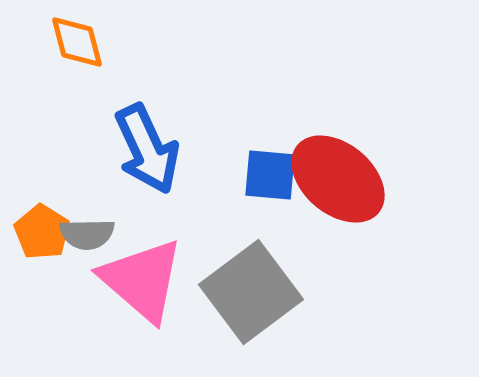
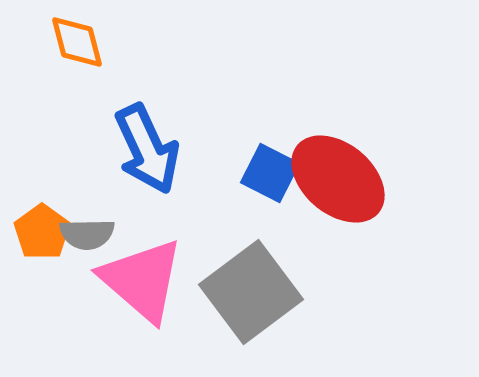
blue square: moved 2 px up; rotated 22 degrees clockwise
orange pentagon: rotated 4 degrees clockwise
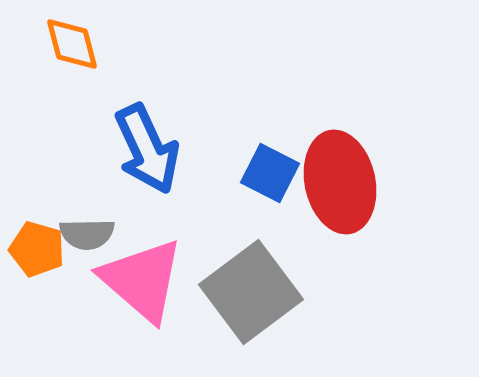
orange diamond: moved 5 px left, 2 px down
red ellipse: moved 2 px right, 3 px down; rotated 38 degrees clockwise
orange pentagon: moved 5 px left, 17 px down; rotated 20 degrees counterclockwise
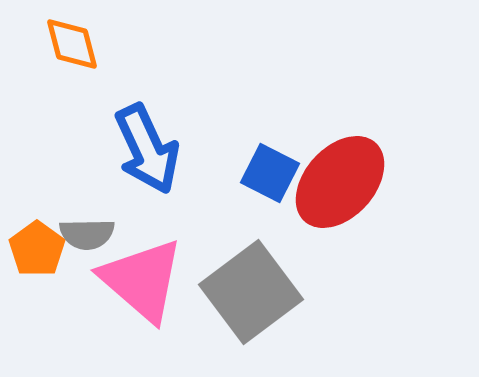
red ellipse: rotated 54 degrees clockwise
orange pentagon: rotated 20 degrees clockwise
